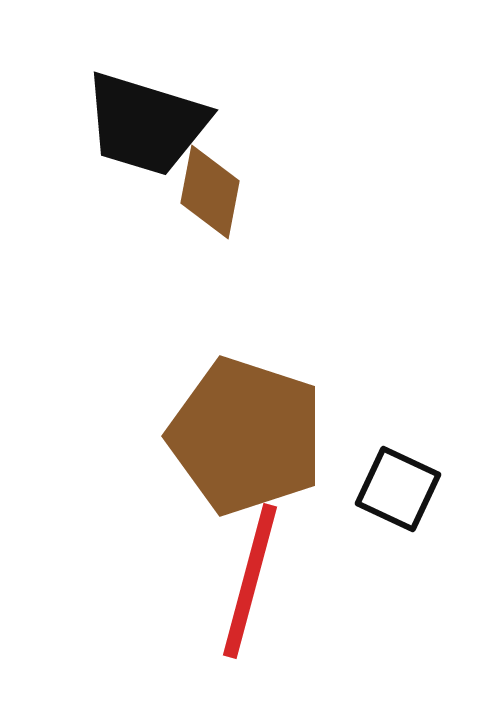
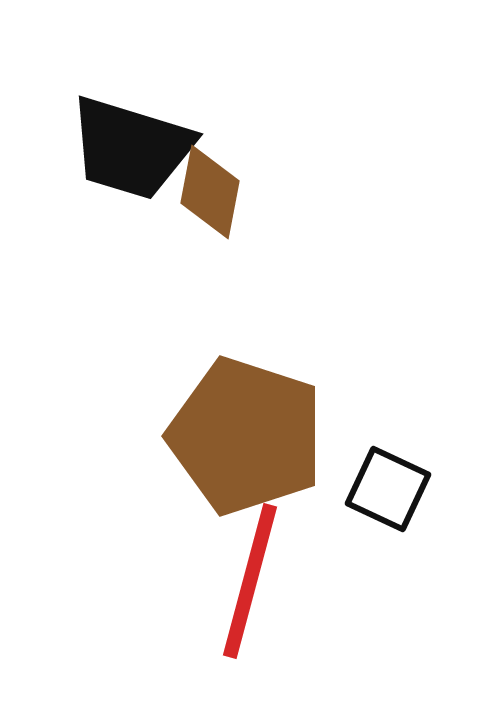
black trapezoid: moved 15 px left, 24 px down
black square: moved 10 px left
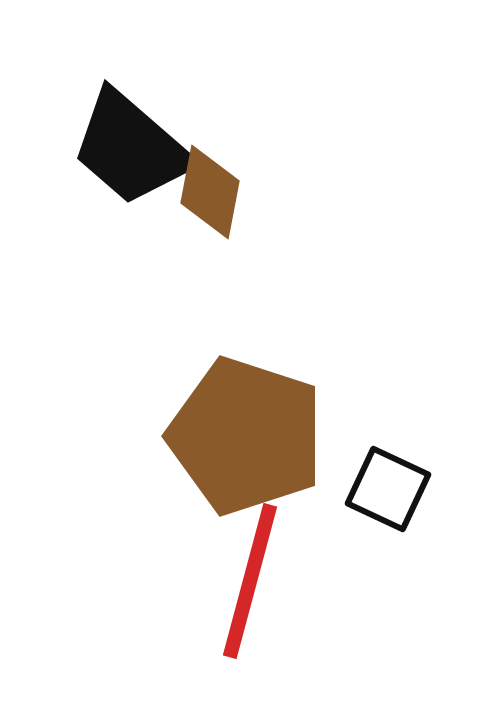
black trapezoid: rotated 24 degrees clockwise
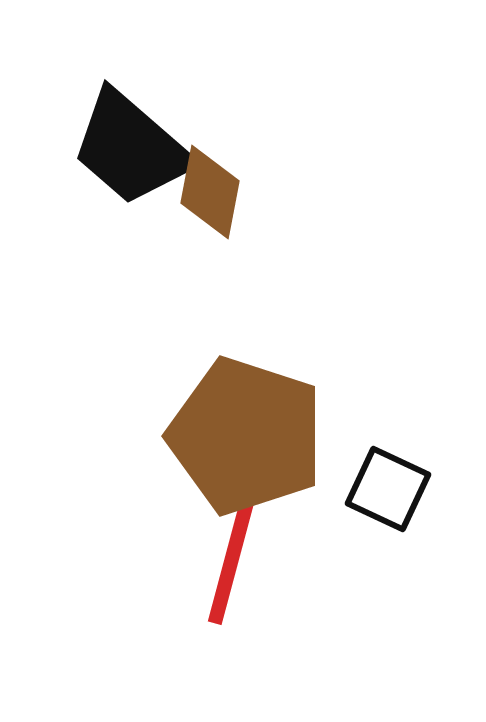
red line: moved 15 px left, 34 px up
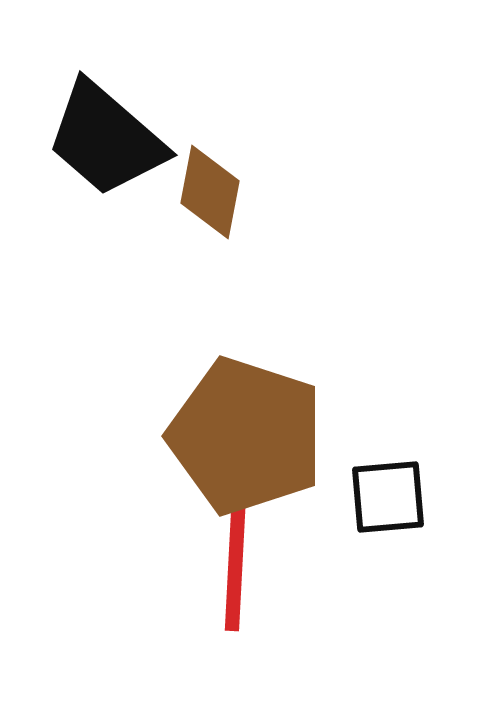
black trapezoid: moved 25 px left, 9 px up
black square: moved 8 px down; rotated 30 degrees counterclockwise
red line: moved 1 px right, 5 px down; rotated 12 degrees counterclockwise
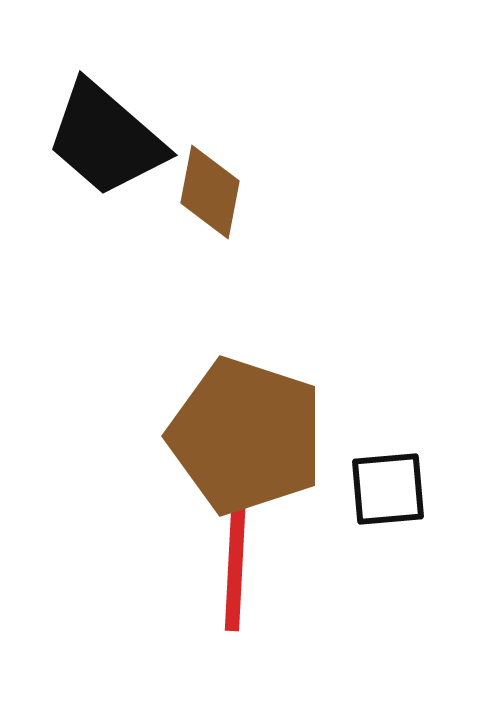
black square: moved 8 px up
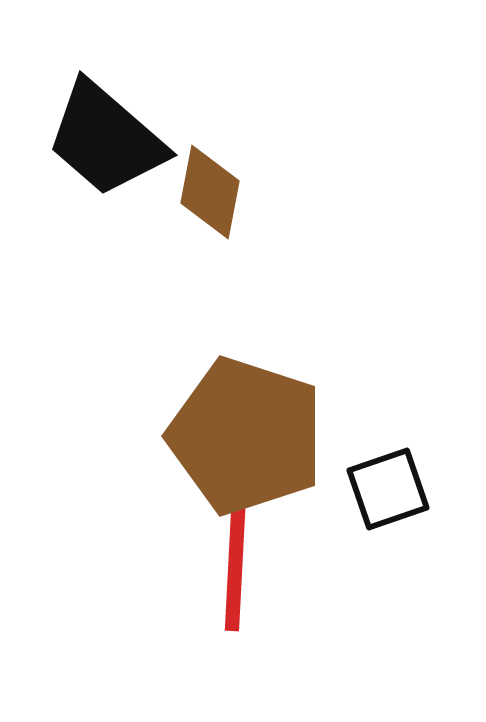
black square: rotated 14 degrees counterclockwise
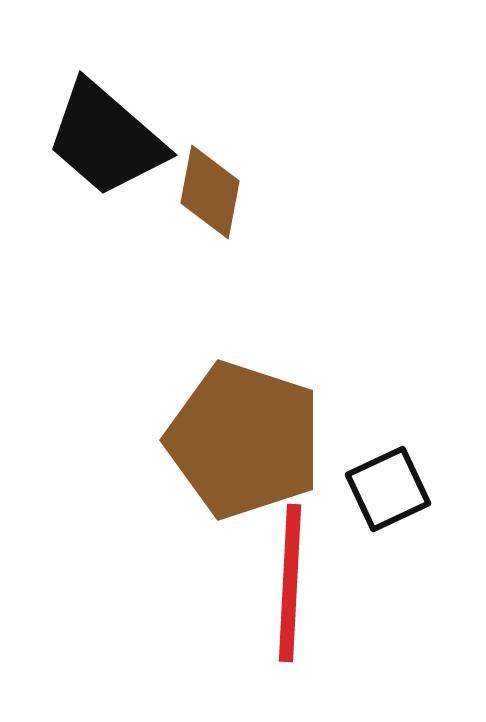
brown pentagon: moved 2 px left, 4 px down
black square: rotated 6 degrees counterclockwise
red line: moved 54 px right, 31 px down
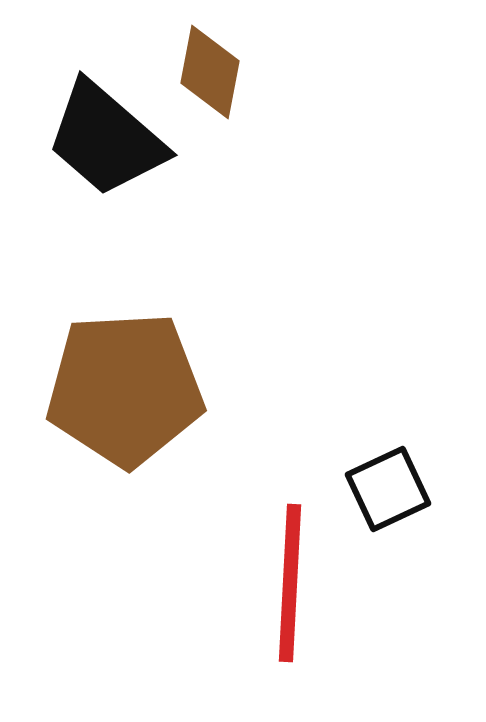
brown diamond: moved 120 px up
brown pentagon: moved 119 px left, 51 px up; rotated 21 degrees counterclockwise
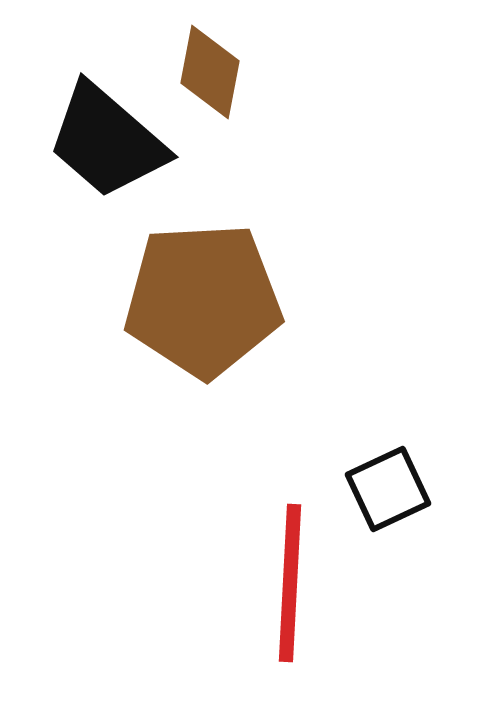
black trapezoid: moved 1 px right, 2 px down
brown pentagon: moved 78 px right, 89 px up
